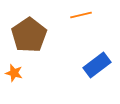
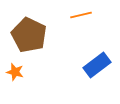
brown pentagon: rotated 12 degrees counterclockwise
orange star: moved 1 px right, 1 px up
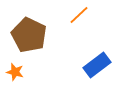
orange line: moved 2 px left; rotated 30 degrees counterclockwise
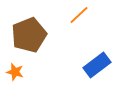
brown pentagon: rotated 24 degrees clockwise
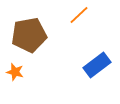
brown pentagon: rotated 12 degrees clockwise
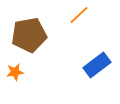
orange star: rotated 24 degrees counterclockwise
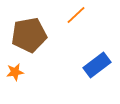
orange line: moved 3 px left
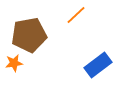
blue rectangle: moved 1 px right
orange star: moved 1 px left, 9 px up
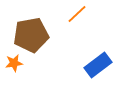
orange line: moved 1 px right, 1 px up
brown pentagon: moved 2 px right
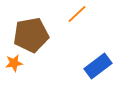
blue rectangle: moved 1 px down
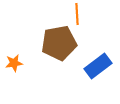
orange line: rotated 50 degrees counterclockwise
brown pentagon: moved 28 px right, 8 px down
